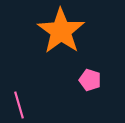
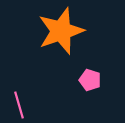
orange star: rotated 18 degrees clockwise
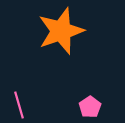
pink pentagon: moved 27 px down; rotated 20 degrees clockwise
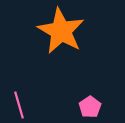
orange star: rotated 24 degrees counterclockwise
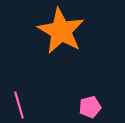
pink pentagon: rotated 20 degrees clockwise
